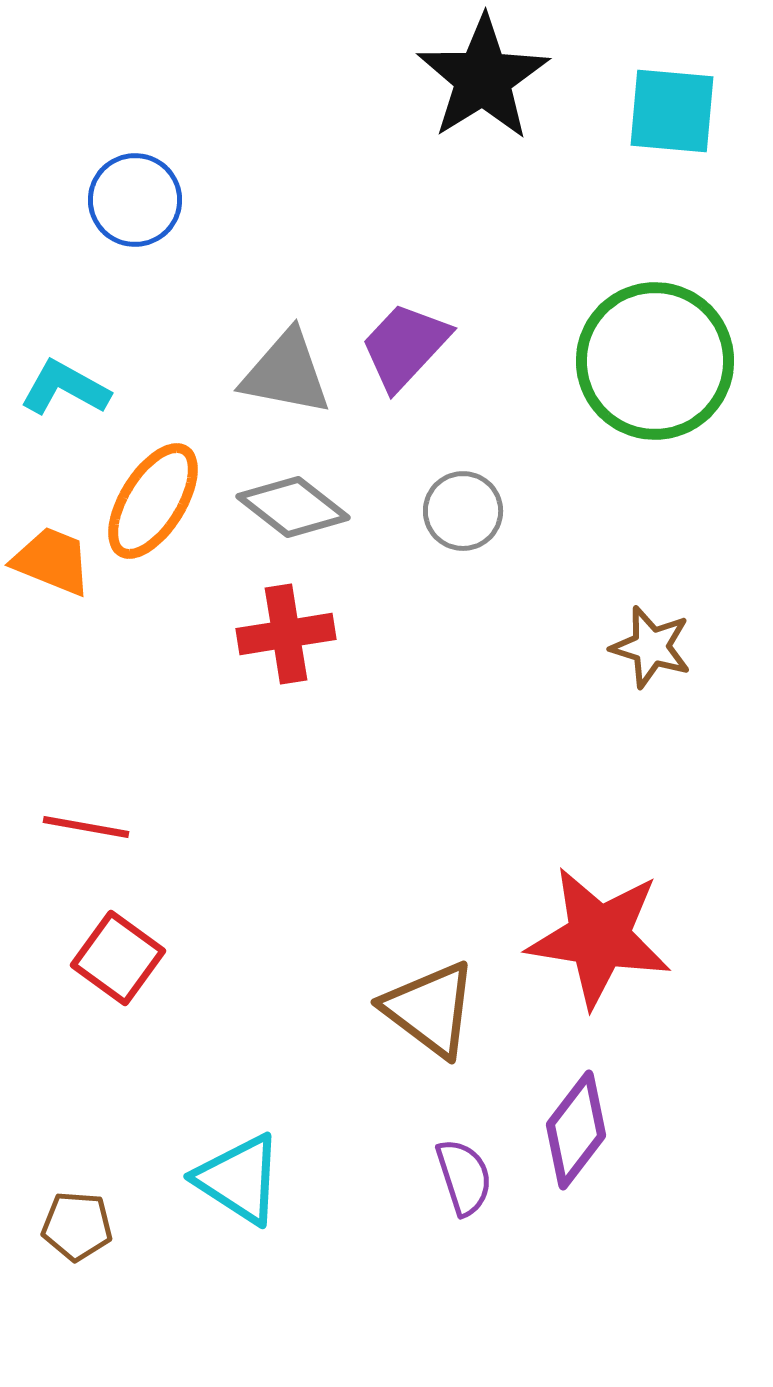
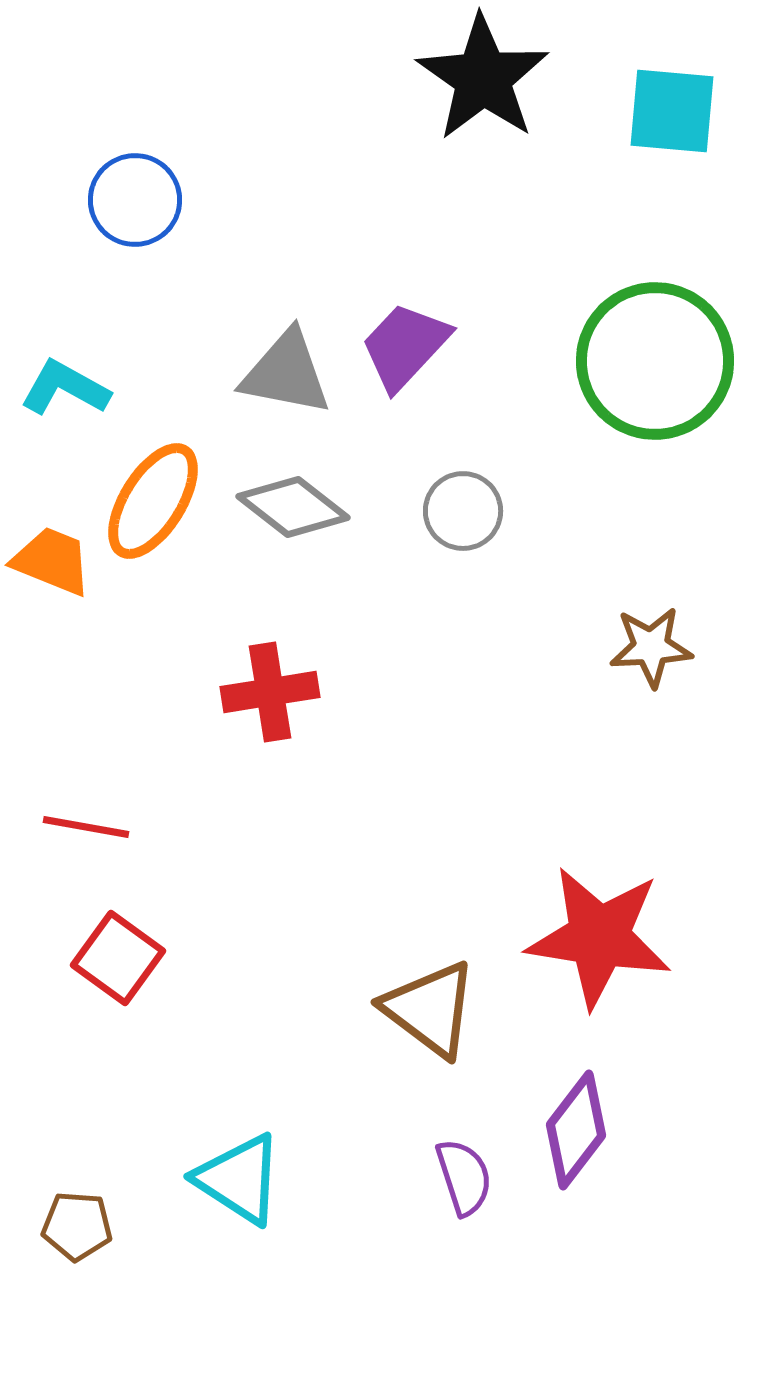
black star: rotated 5 degrees counterclockwise
red cross: moved 16 px left, 58 px down
brown star: rotated 20 degrees counterclockwise
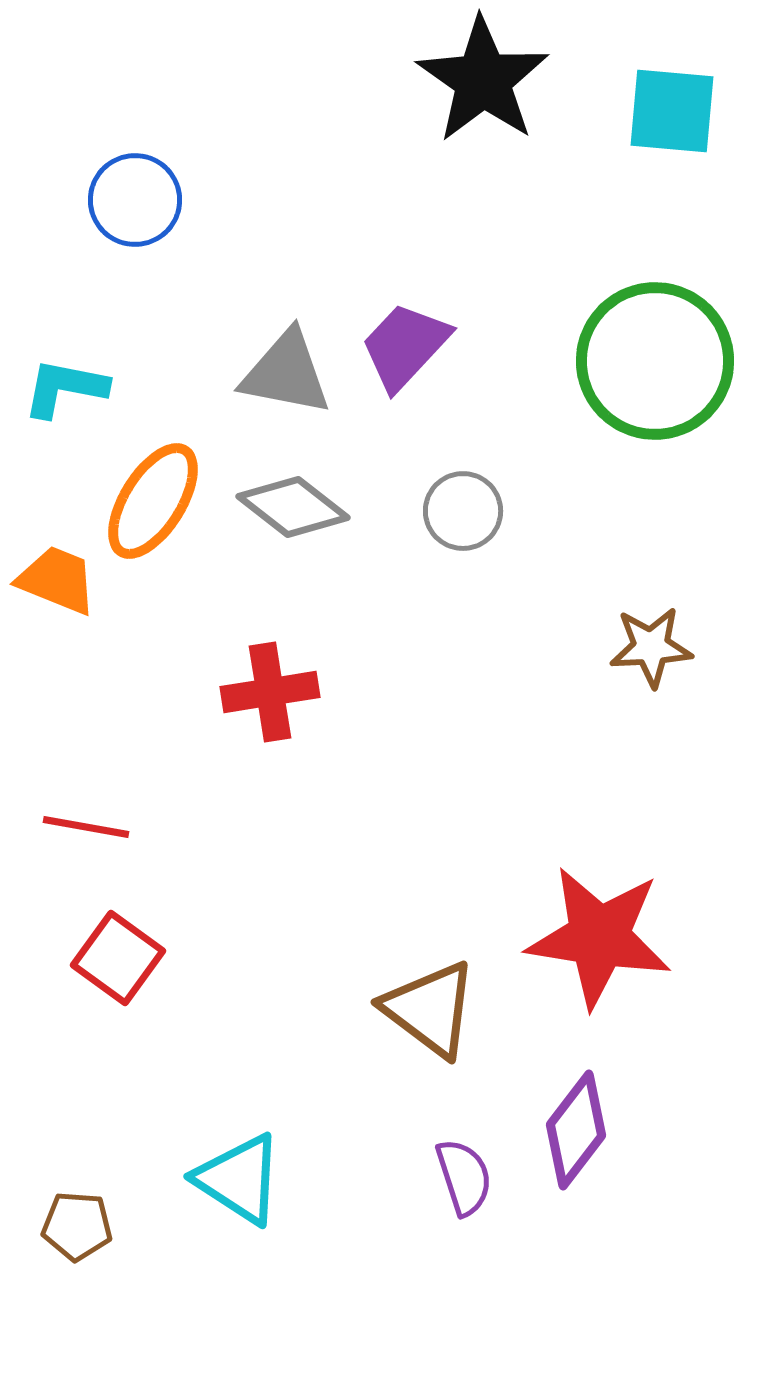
black star: moved 2 px down
cyan L-shape: rotated 18 degrees counterclockwise
orange trapezoid: moved 5 px right, 19 px down
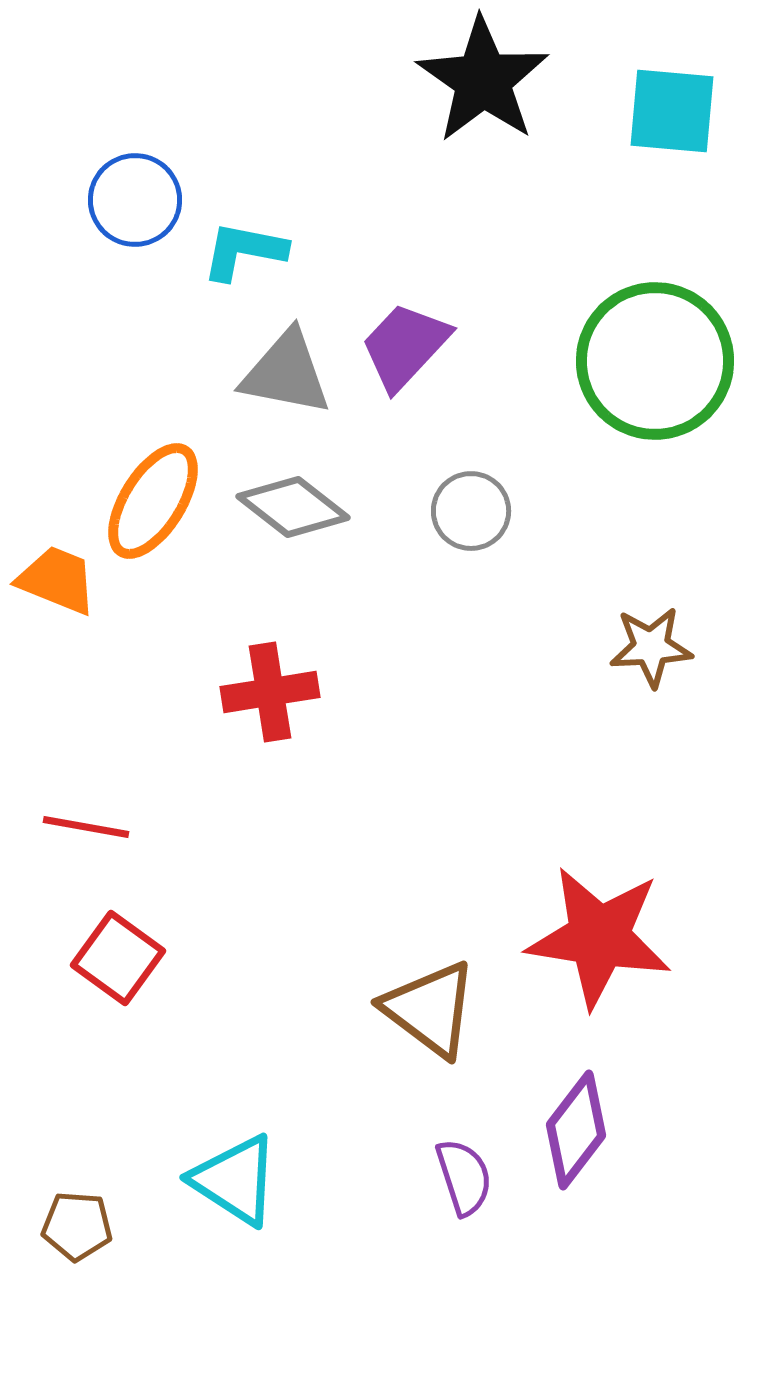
cyan L-shape: moved 179 px right, 137 px up
gray circle: moved 8 px right
cyan triangle: moved 4 px left, 1 px down
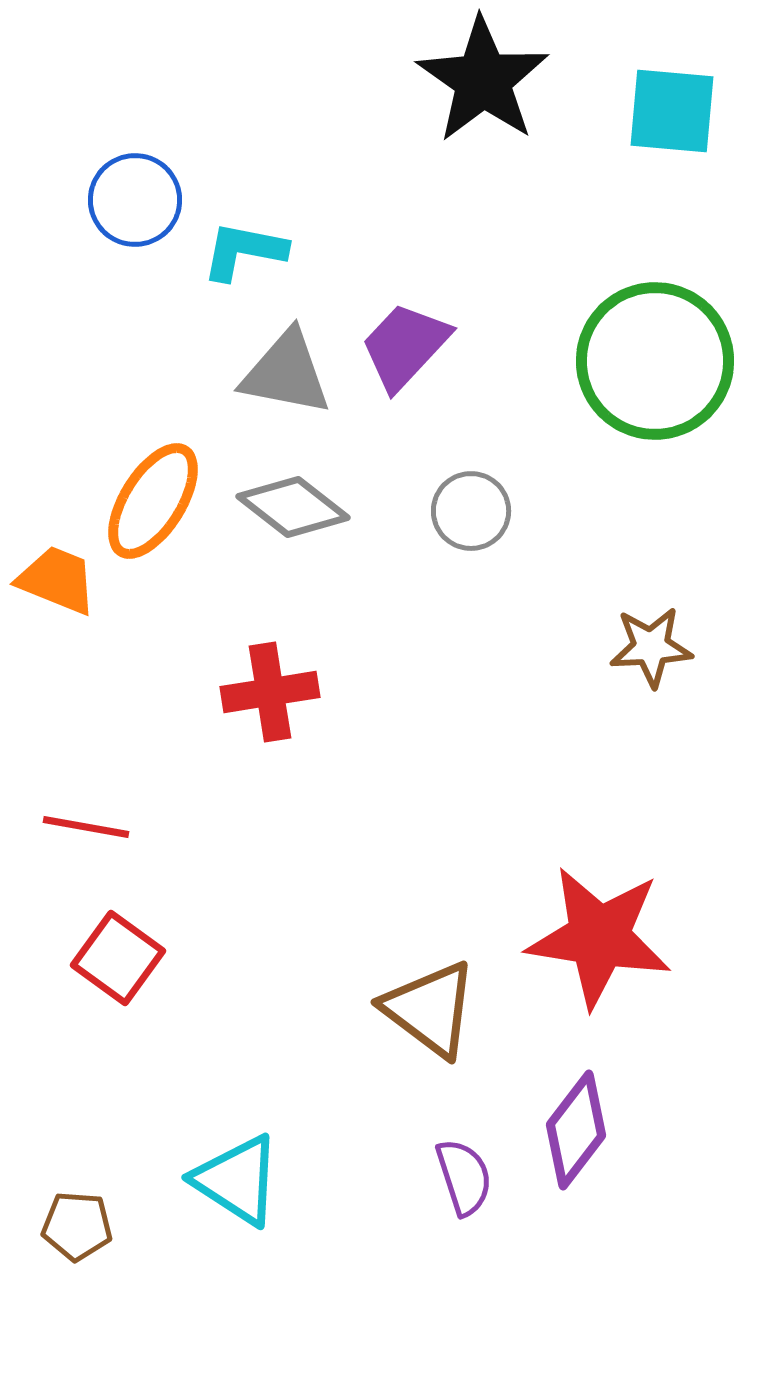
cyan triangle: moved 2 px right
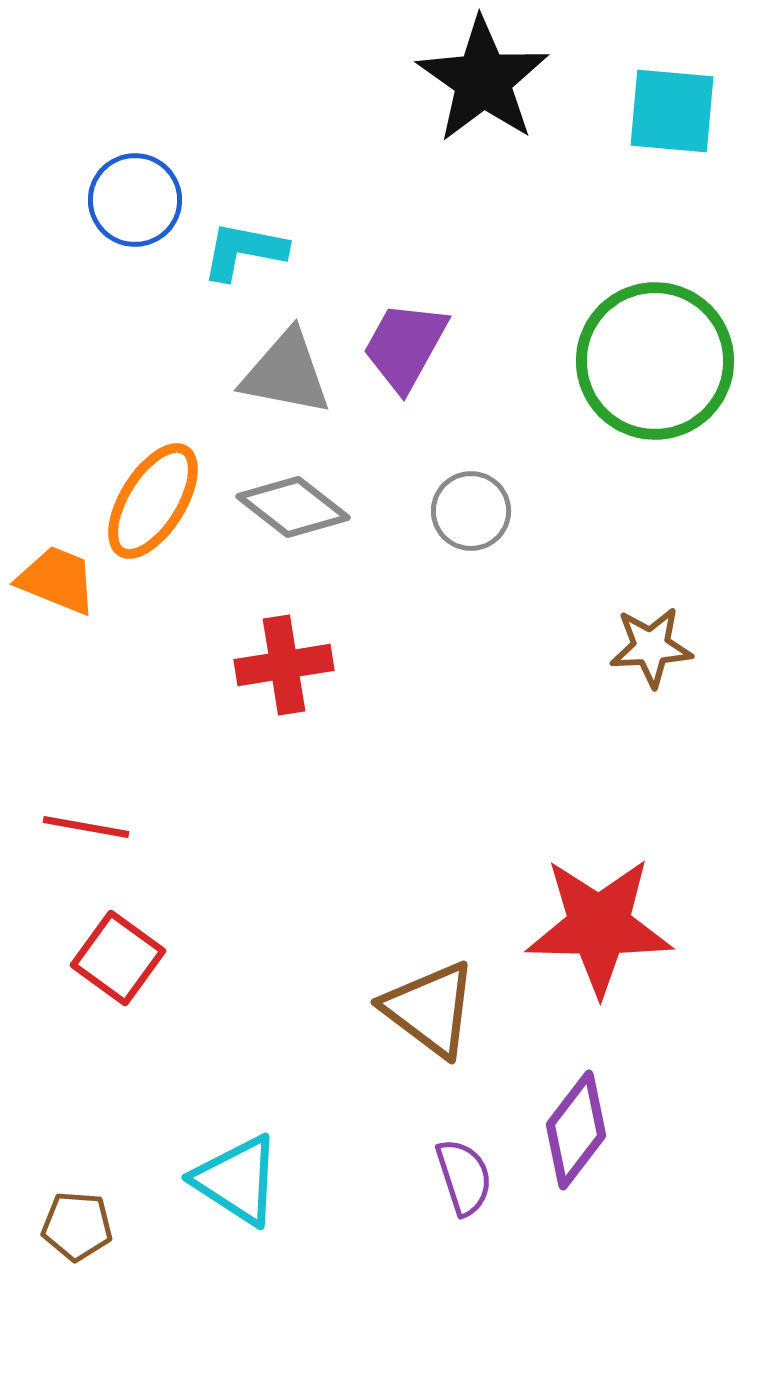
purple trapezoid: rotated 14 degrees counterclockwise
red cross: moved 14 px right, 27 px up
red star: moved 11 px up; rotated 8 degrees counterclockwise
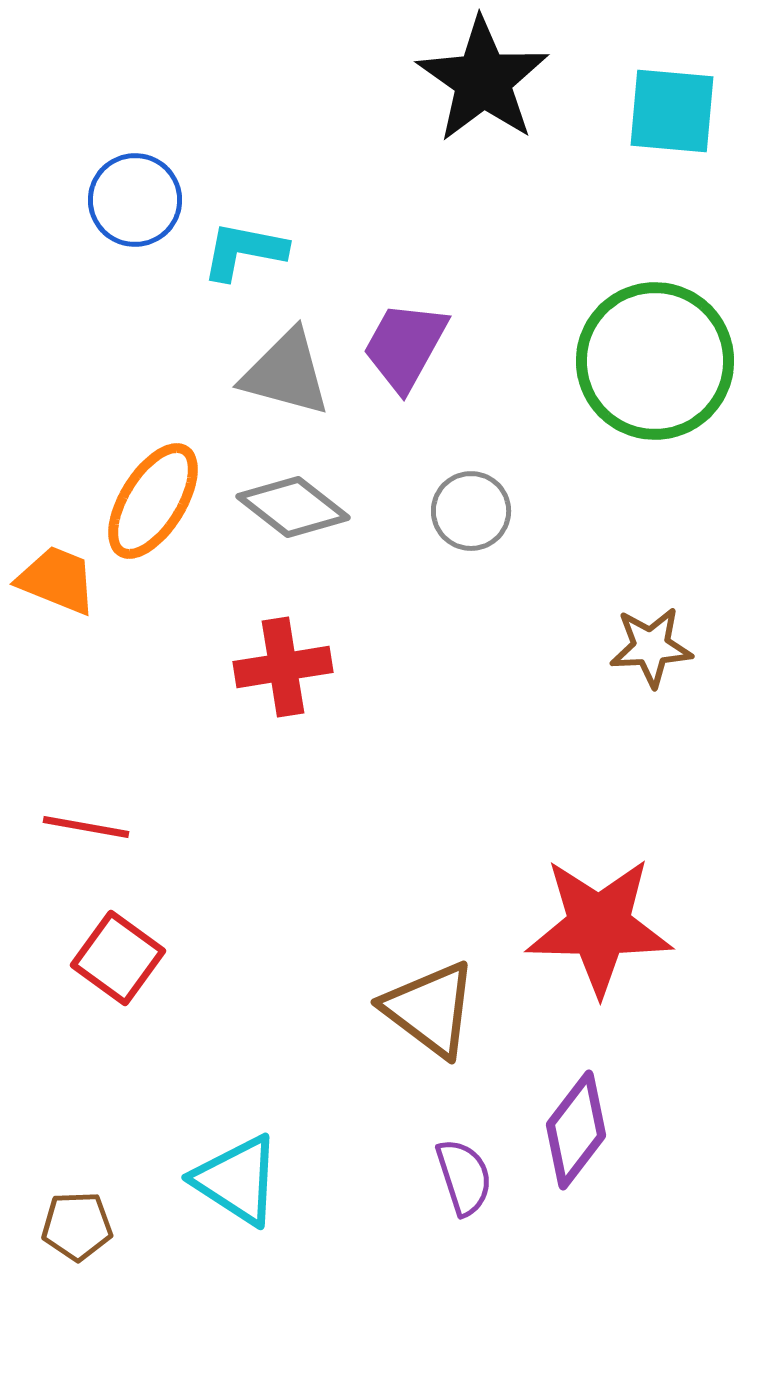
gray triangle: rotated 4 degrees clockwise
red cross: moved 1 px left, 2 px down
brown pentagon: rotated 6 degrees counterclockwise
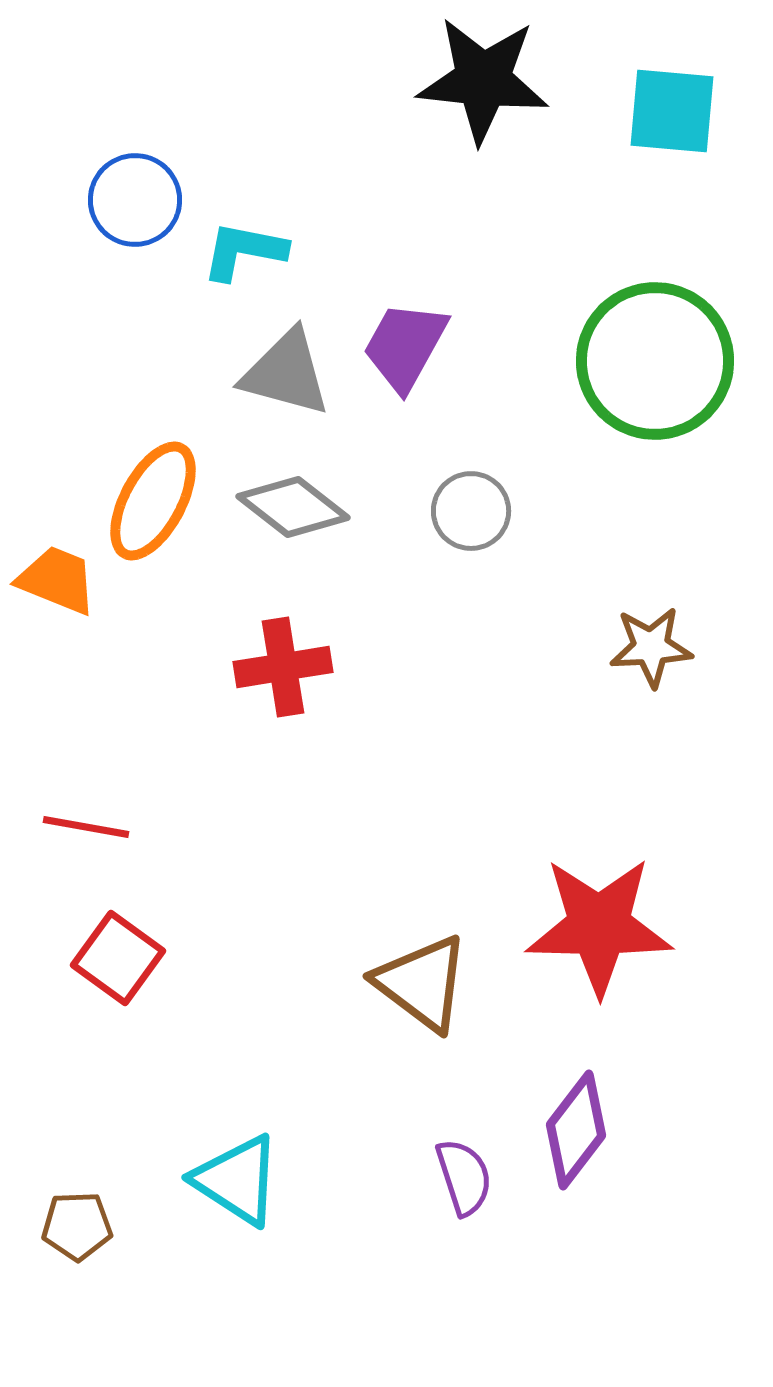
black star: rotated 29 degrees counterclockwise
orange ellipse: rotated 4 degrees counterclockwise
brown triangle: moved 8 px left, 26 px up
